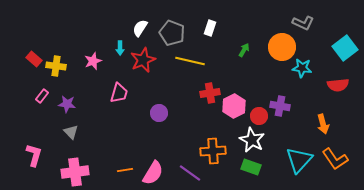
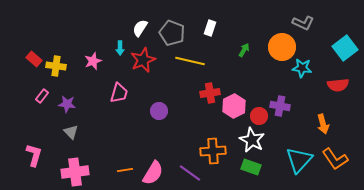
purple circle: moved 2 px up
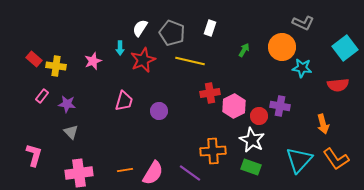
pink trapezoid: moved 5 px right, 8 px down
orange L-shape: moved 1 px right
pink cross: moved 4 px right, 1 px down
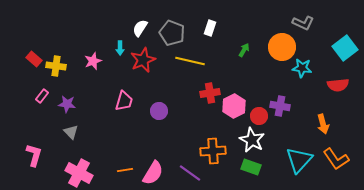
pink cross: rotated 36 degrees clockwise
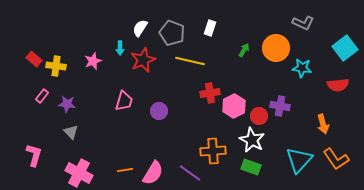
orange circle: moved 6 px left, 1 px down
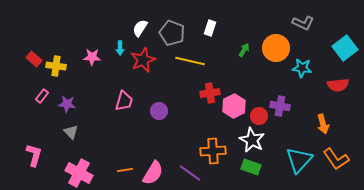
pink star: moved 1 px left, 4 px up; rotated 24 degrees clockwise
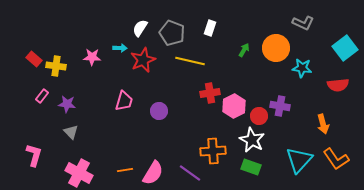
cyan arrow: rotated 88 degrees counterclockwise
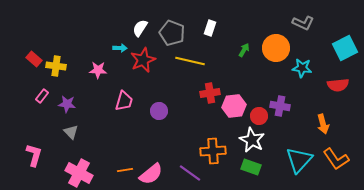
cyan square: rotated 10 degrees clockwise
pink star: moved 6 px right, 13 px down
pink hexagon: rotated 20 degrees clockwise
pink semicircle: moved 2 px left, 1 px down; rotated 20 degrees clockwise
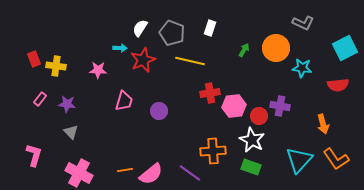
red rectangle: rotated 28 degrees clockwise
pink rectangle: moved 2 px left, 3 px down
